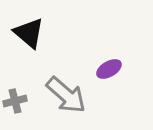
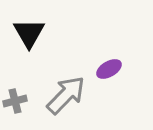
black triangle: rotated 20 degrees clockwise
gray arrow: rotated 87 degrees counterclockwise
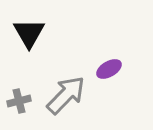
gray cross: moved 4 px right
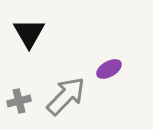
gray arrow: moved 1 px down
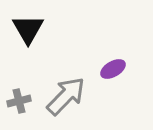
black triangle: moved 1 px left, 4 px up
purple ellipse: moved 4 px right
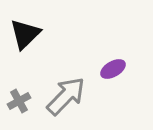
black triangle: moved 3 px left, 5 px down; rotated 16 degrees clockwise
gray cross: rotated 15 degrees counterclockwise
